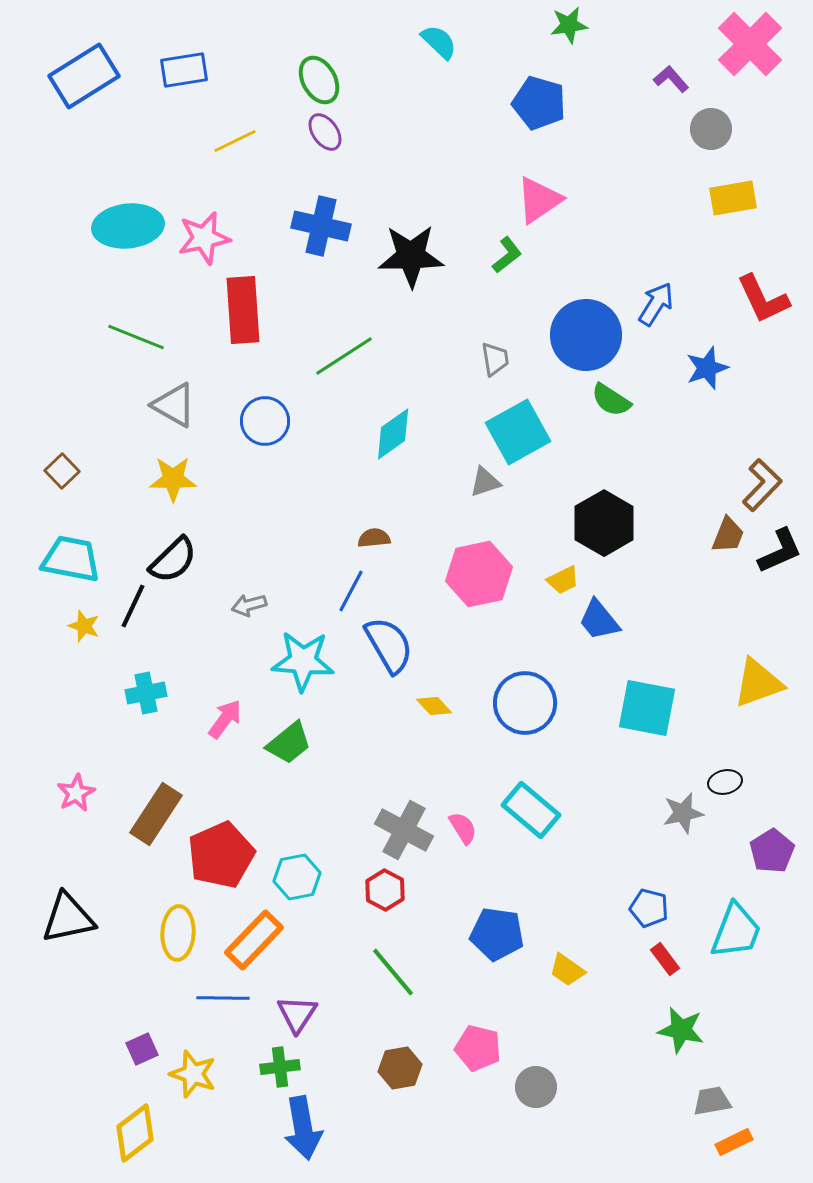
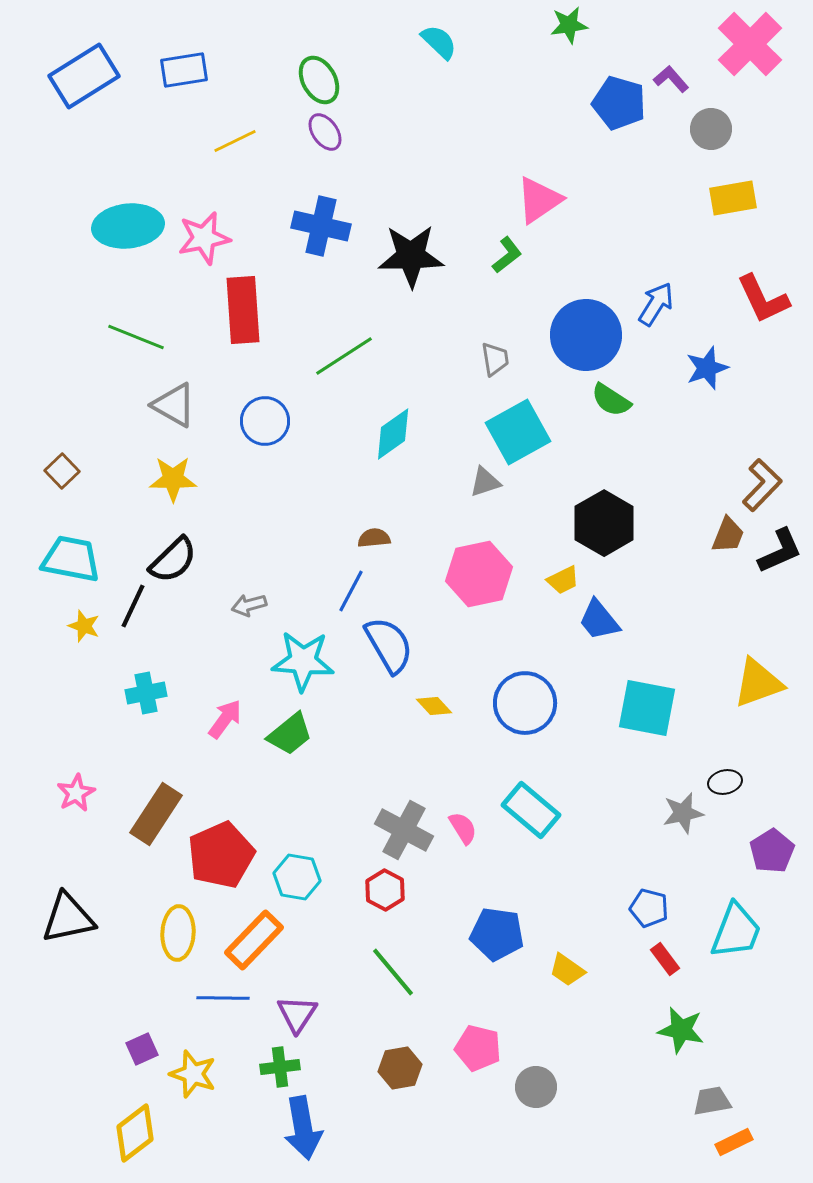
blue pentagon at (539, 103): moved 80 px right
green trapezoid at (289, 743): moved 1 px right, 9 px up
cyan hexagon at (297, 877): rotated 21 degrees clockwise
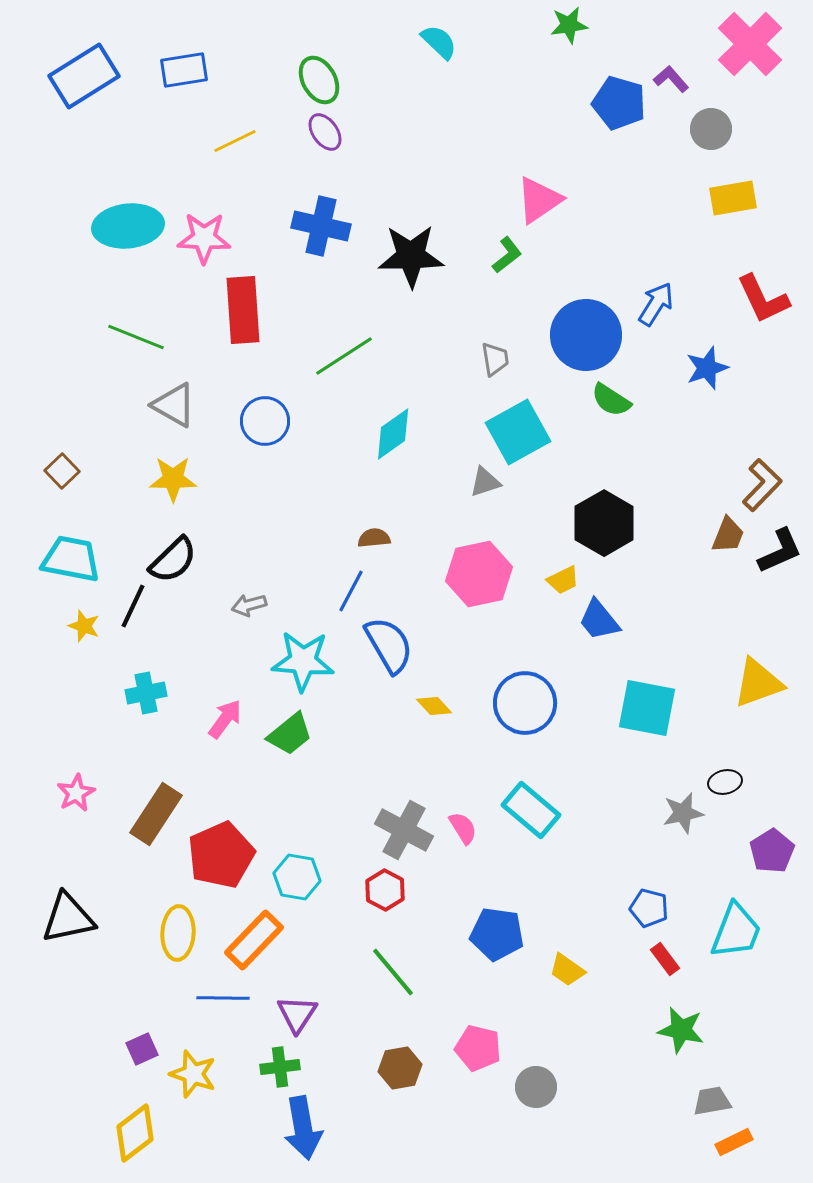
pink star at (204, 238): rotated 14 degrees clockwise
